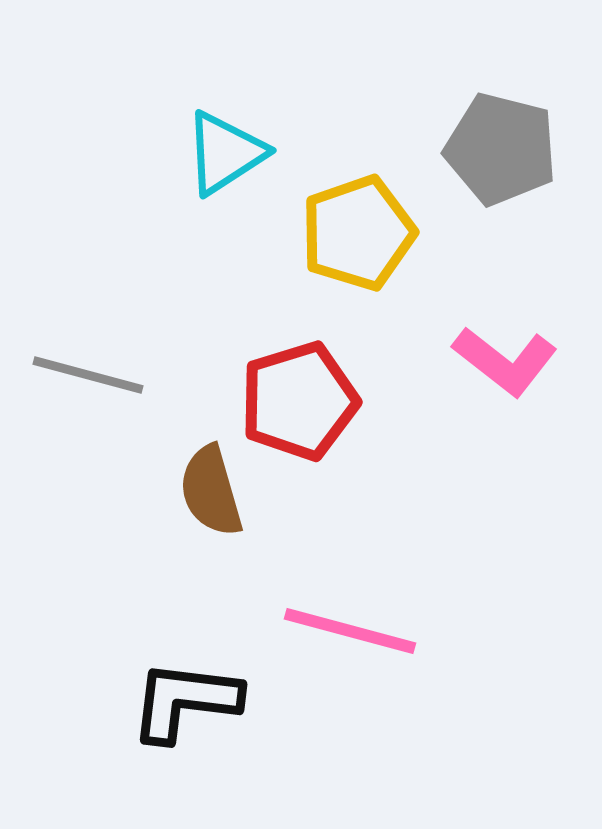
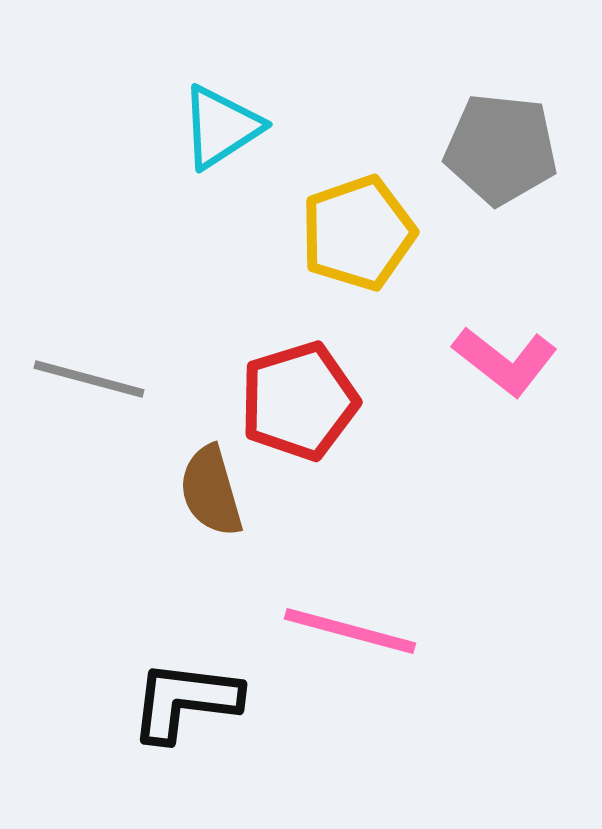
gray pentagon: rotated 8 degrees counterclockwise
cyan triangle: moved 4 px left, 26 px up
gray line: moved 1 px right, 4 px down
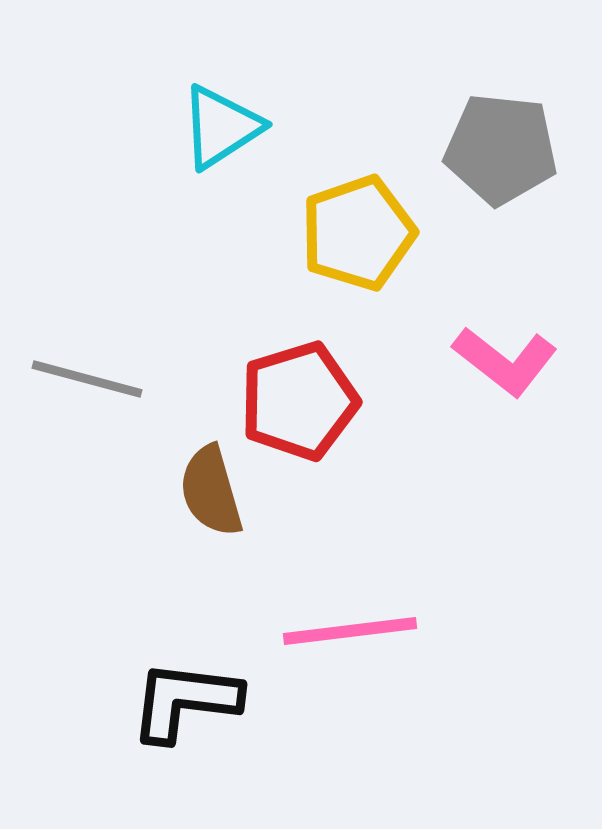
gray line: moved 2 px left
pink line: rotated 22 degrees counterclockwise
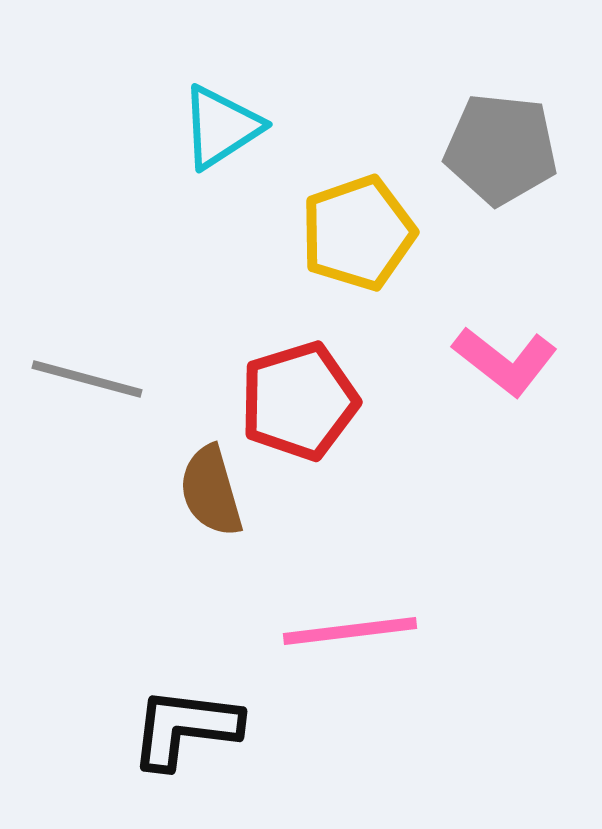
black L-shape: moved 27 px down
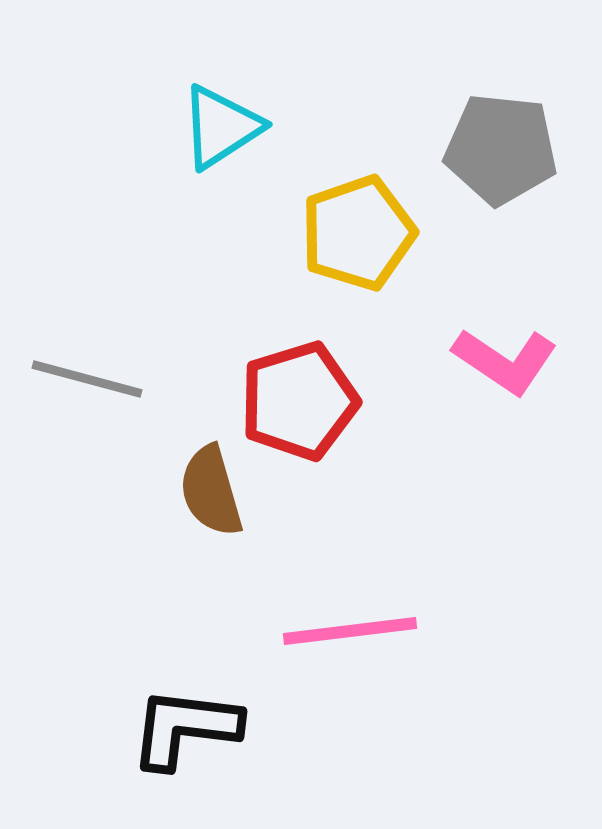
pink L-shape: rotated 4 degrees counterclockwise
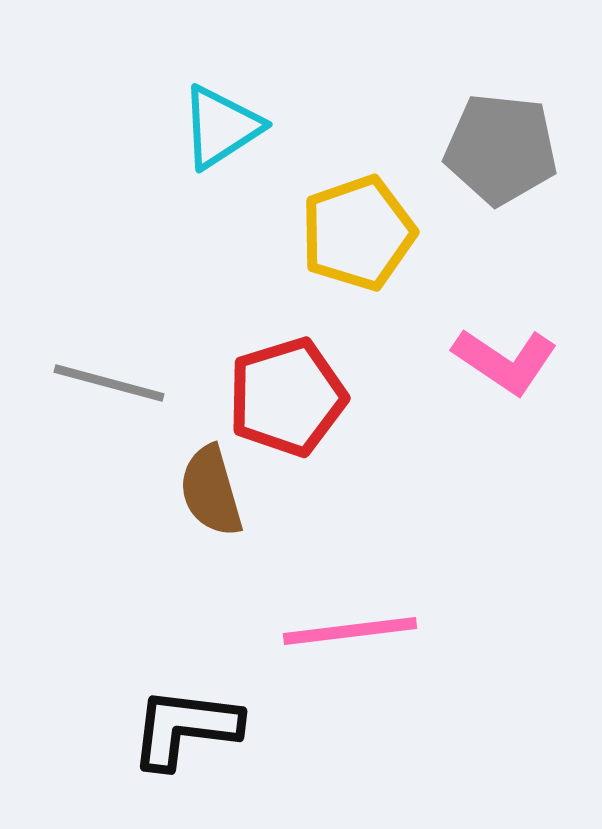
gray line: moved 22 px right, 4 px down
red pentagon: moved 12 px left, 4 px up
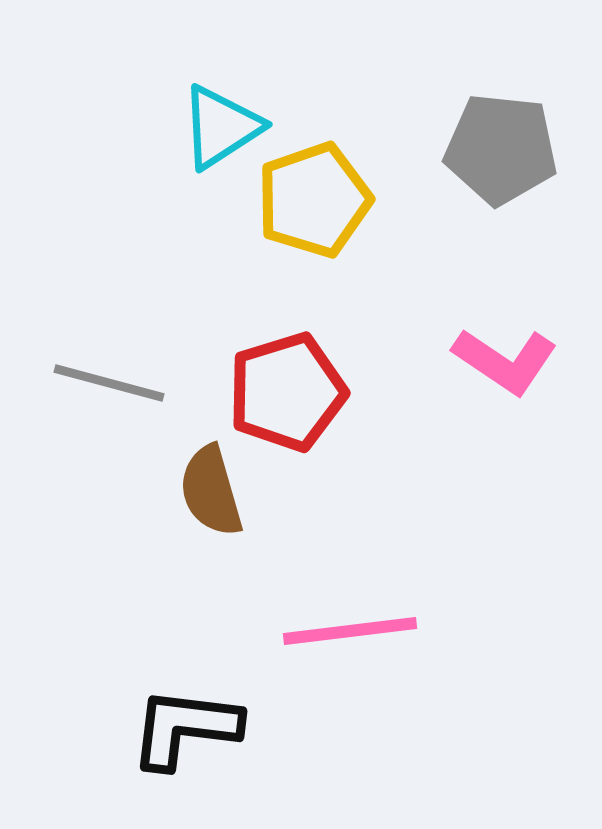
yellow pentagon: moved 44 px left, 33 px up
red pentagon: moved 5 px up
